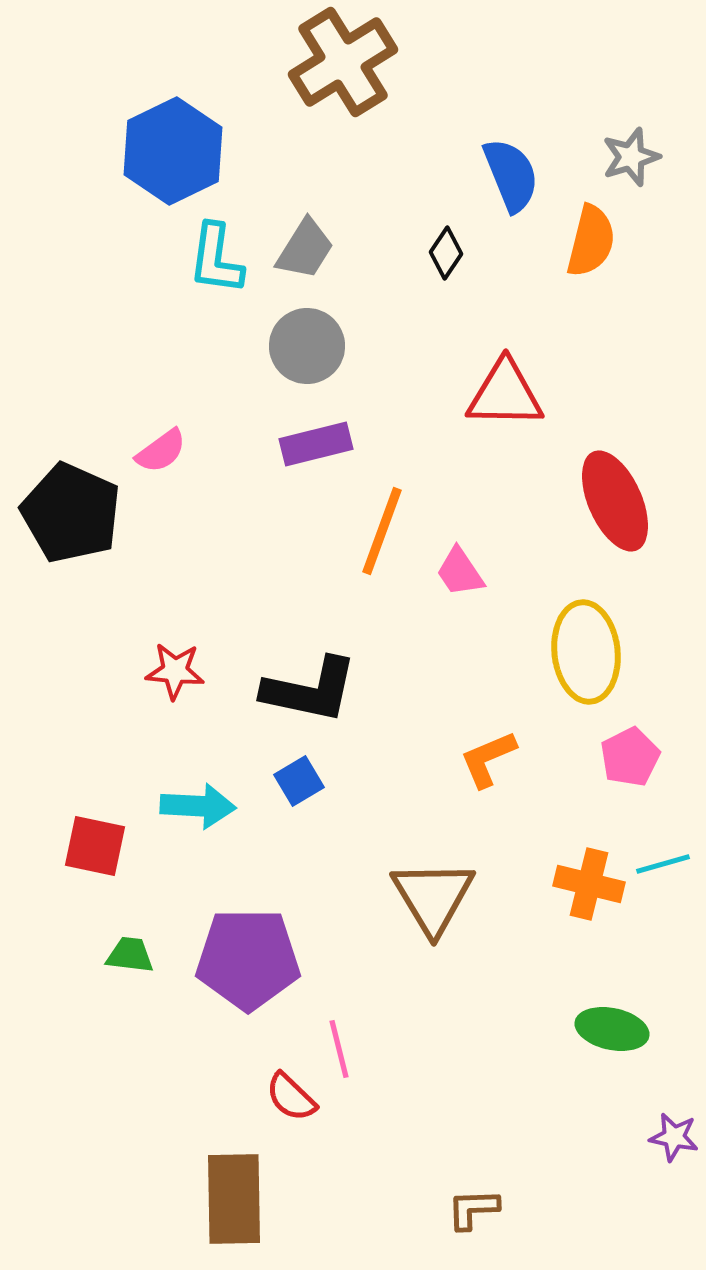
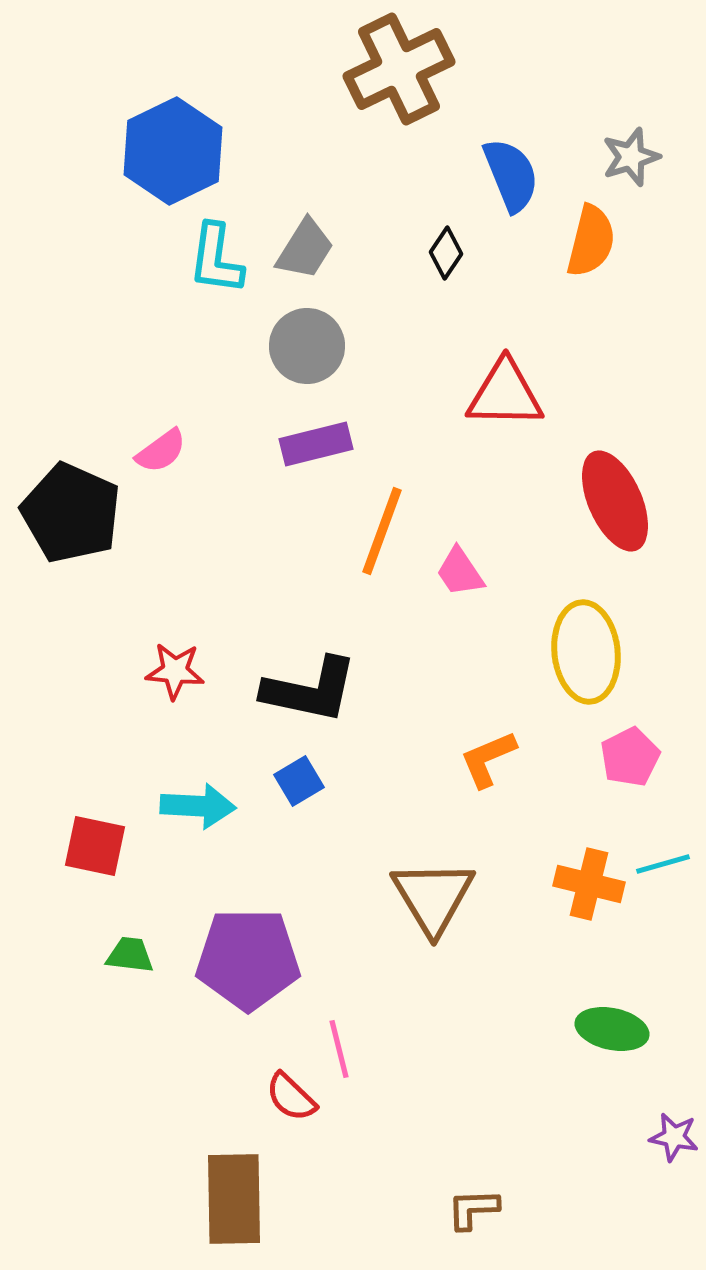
brown cross: moved 56 px right, 7 px down; rotated 6 degrees clockwise
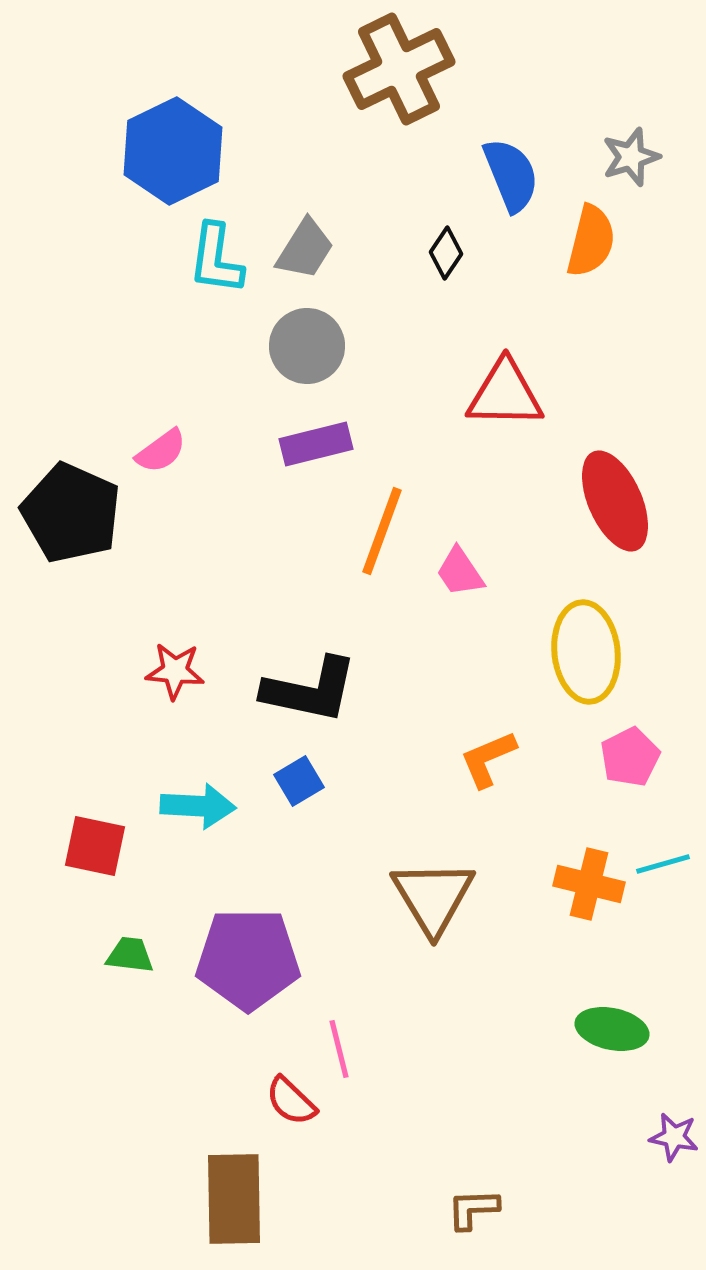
red semicircle: moved 4 px down
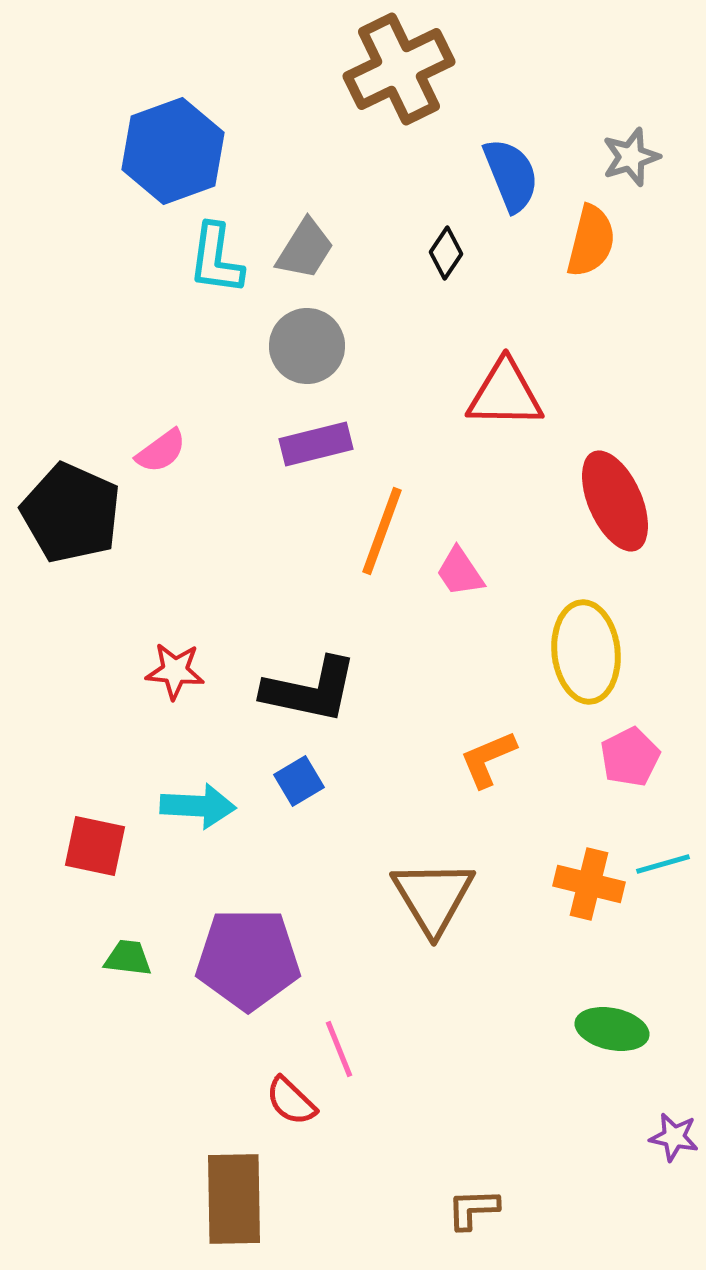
blue hexagon: rotated 6 degrees clockwise
green trapezoid: moved 2 px left, 3 px down
pink line: rotated 8 degrees counterclockwise
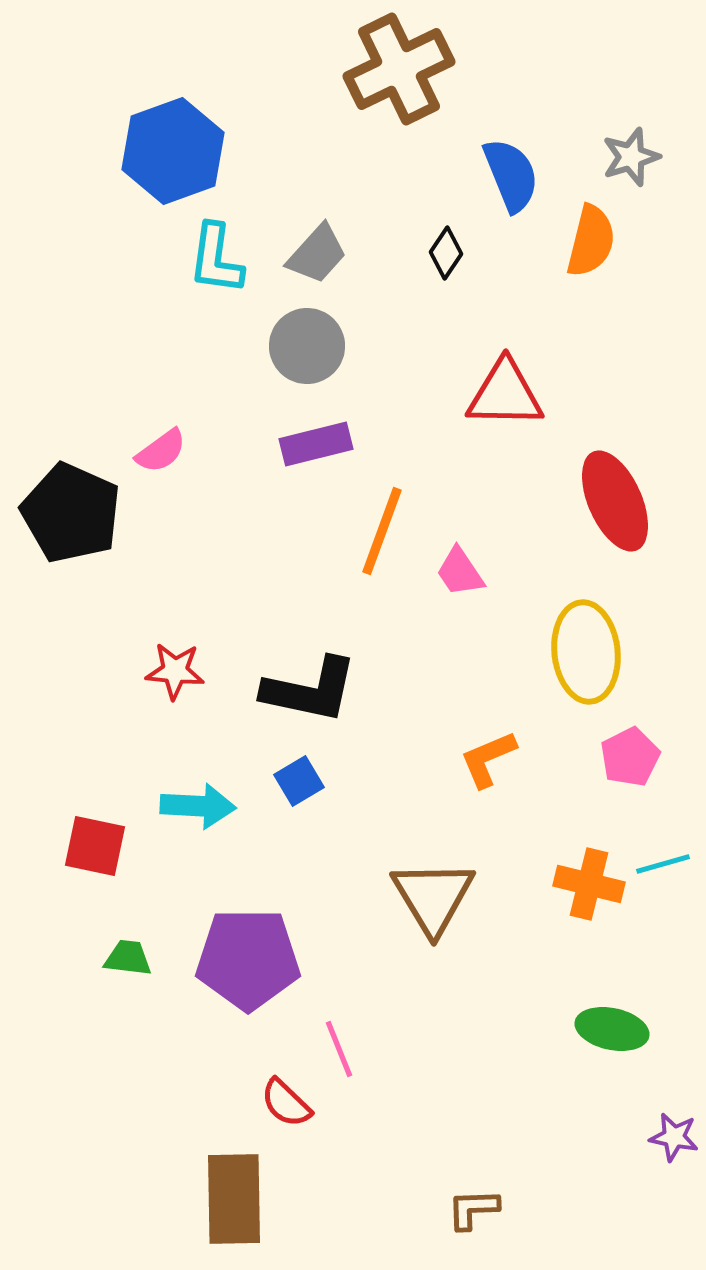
gray trapezoid: moved 12 px right, 5 px down; rotated 10 degrees clockwise
red semicircle: moved 5 px left, 2 px down
